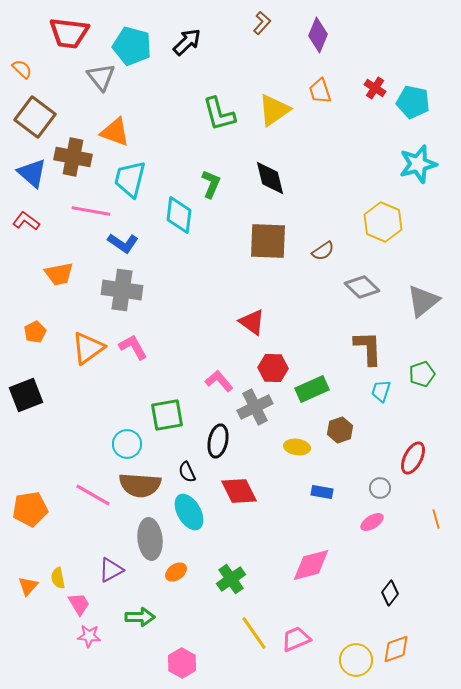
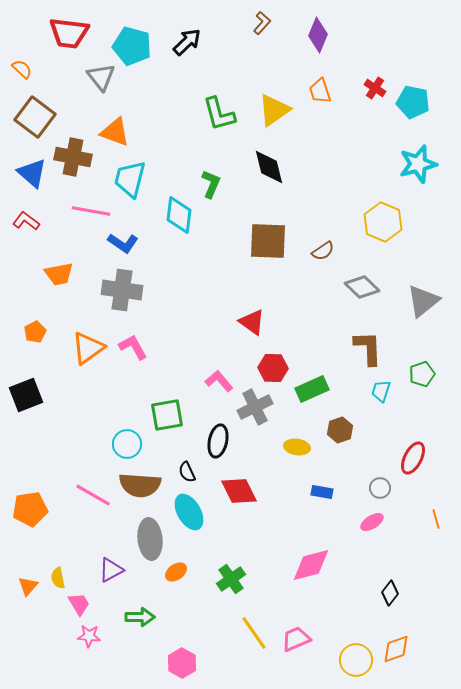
black diamond at (270, 178): moved 1 px left, 11 px up
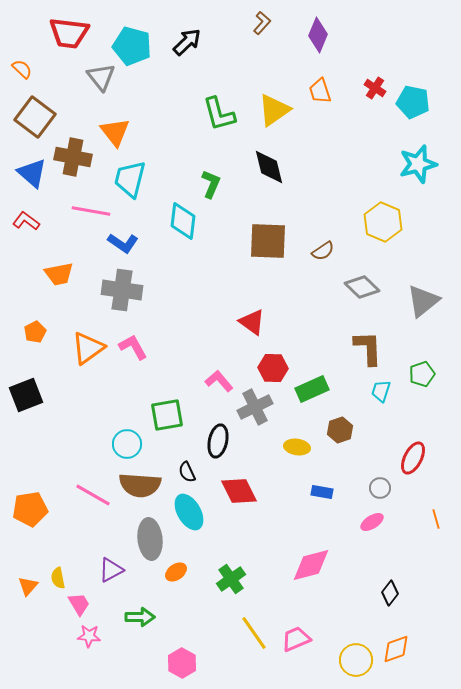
orange triangle at (115, 132): rotated 32 degrees clockwise
cyan diamond at (179, 215): moved 4 px right, 6 px down
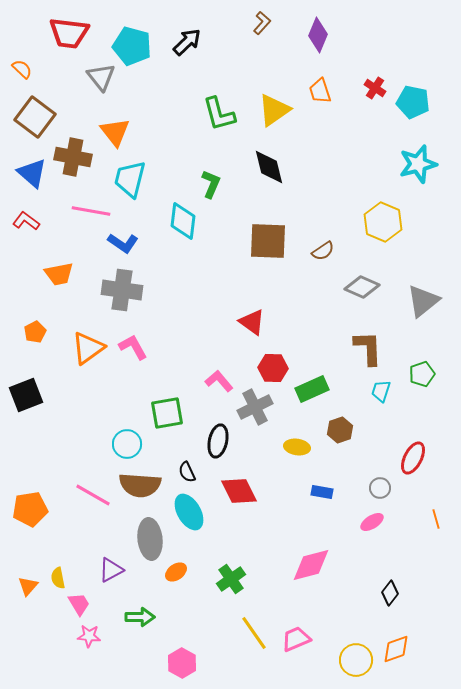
gray diamond at (362, 287): rotated 20 degrees counterclockwise
green square at (167, 415): moved 2 px up
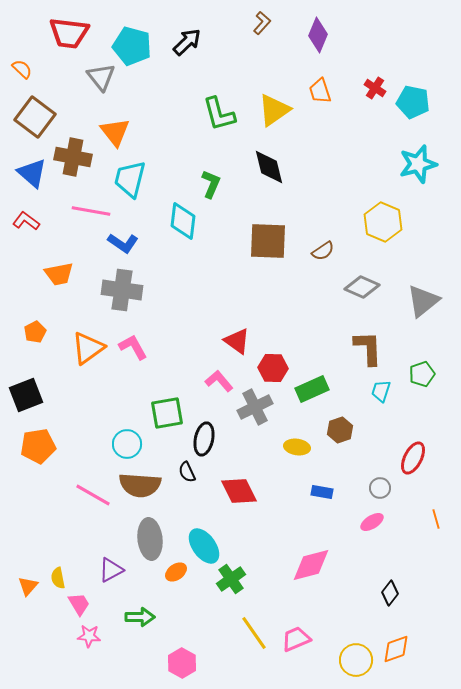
red triangle at (252, 322): moved 15 px left, 19 px down
black ellipse at (218, 441): moved 14 px left, 2 px up
orange pentagon at (30, 509): moved 8 px right, 63 px up
cyan ellipse at (189, 512): moved 15 px right, 34 px down; rotated 6 degrees counterclockwise
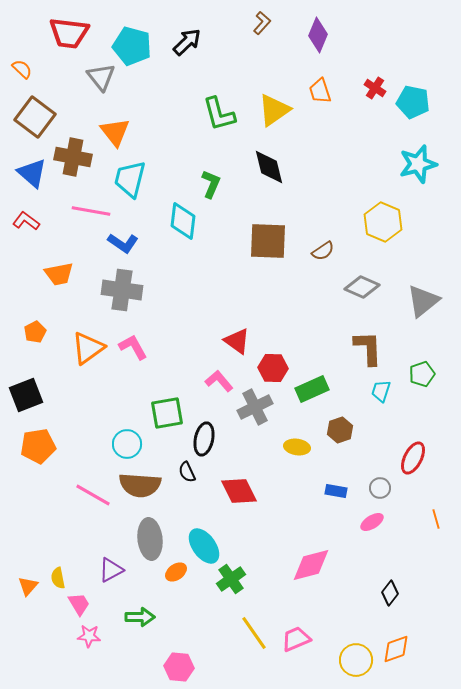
blue rectangle at (322, 492): moved 14 px right, 1 px up
pink hexagon at (182, 663): moved 3 px left, 4 px down; rotated 24 degrees counterclockwise
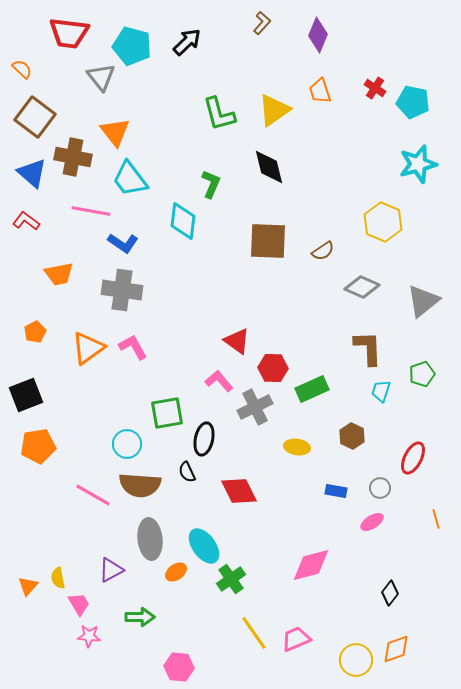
cyan trapezoid at (130, 179): rotated 51 degrees counterclockwise
brown hexagon at (340, 430): moved 12 px right, 6 px down; rotated 15 degrees counterclockwise
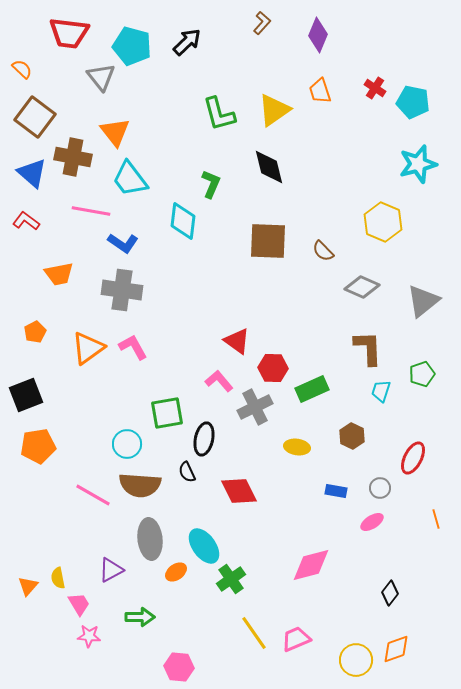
brown semicircle at (323, 251): rotated 80 degrees clockwise
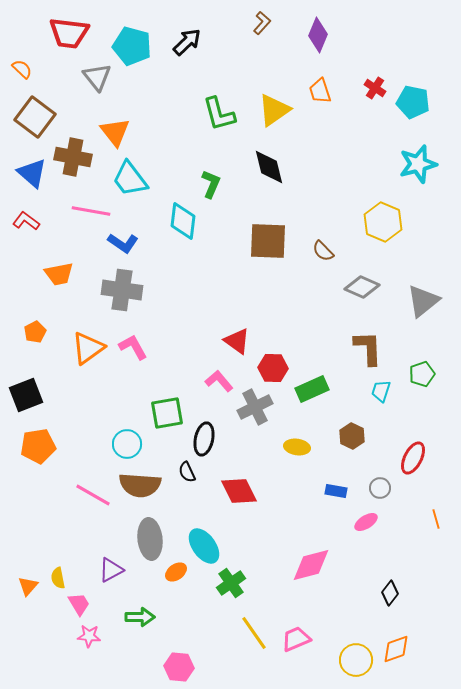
gray triangle at (101, 77): moved 4 px left
pink ellipse at (372, 522): moved 6 px left
green cross at (231, 579): moved 4 px down
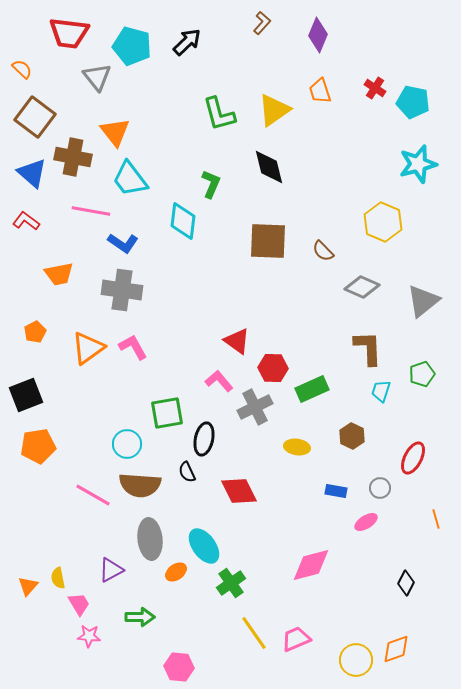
black diamond at (390, 593): moved 16 px right, 10 px up; rotated 10 degrees counterclockwise
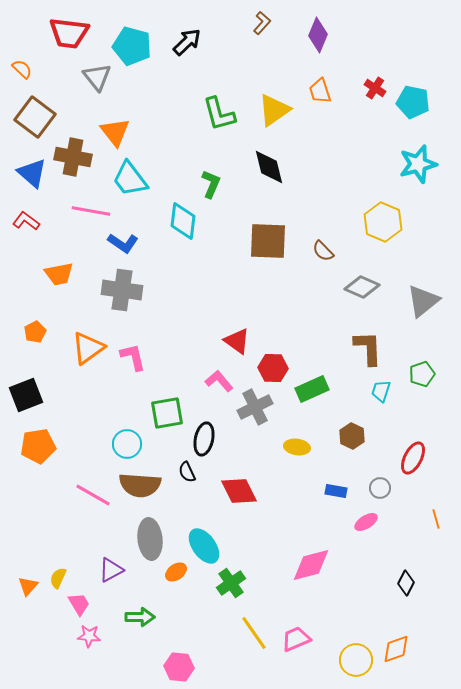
pink L-shape at (133, 347): moved 10 px down; rotated 16 degrees clockwise
yellow semicircle at (58, 578): rotated 35 degrees clockwise
